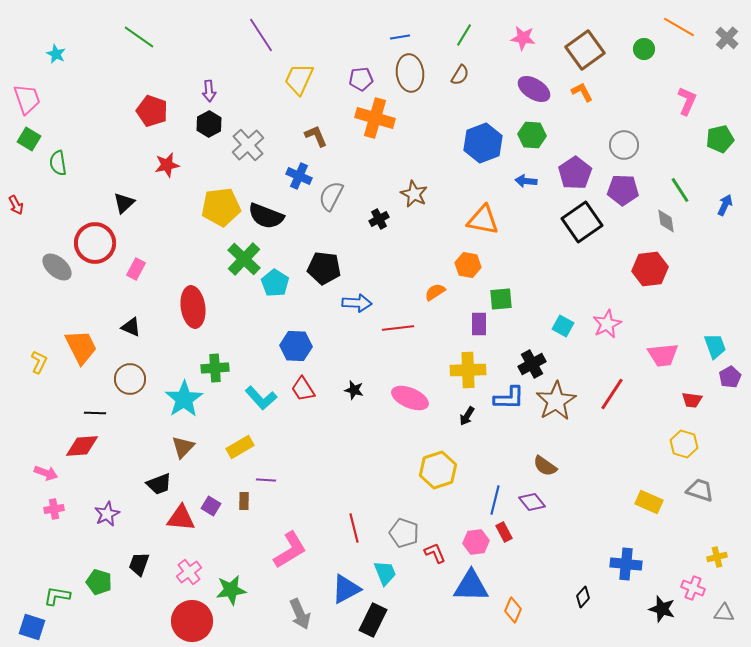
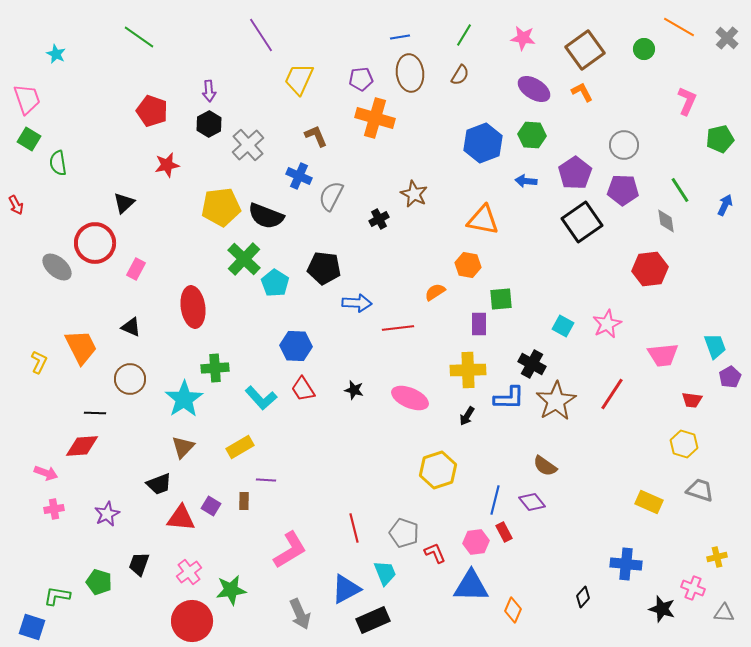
black cross at (532, 364): rotated 32 degrees counterclockwise
black rectangle at (373, 620): rotated 40 degrees clockwise
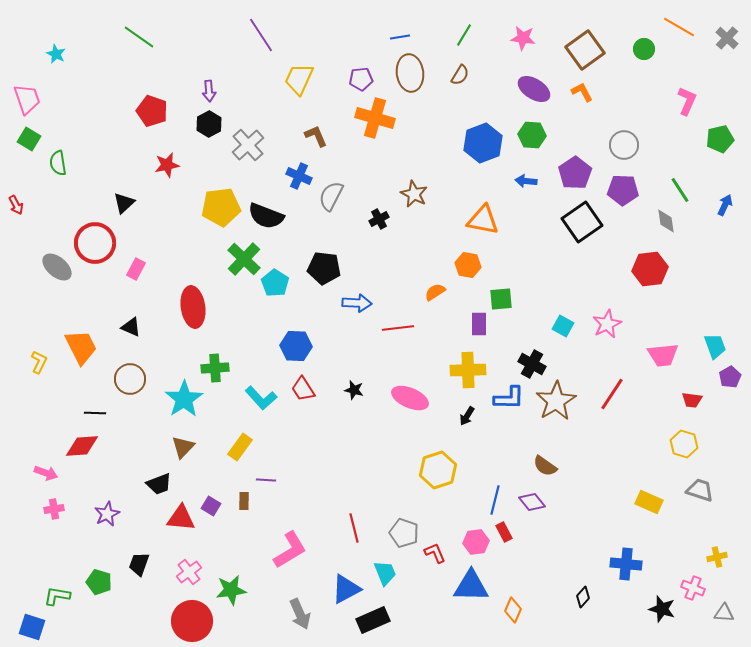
yellow rectangle at (240, 447): rotated 24 degrees counterclockwise
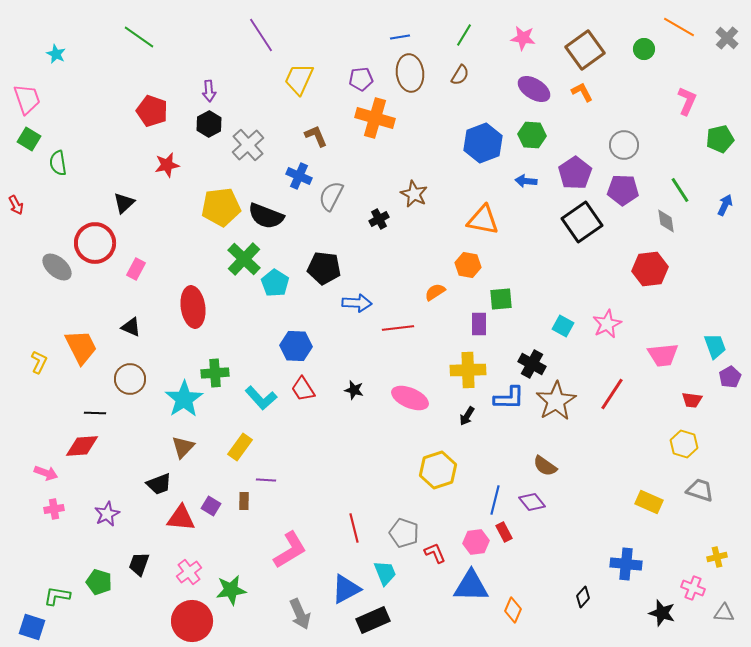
green cross at (215, 368): moved 5 px down
black star at (662, 609): moved 4 px down
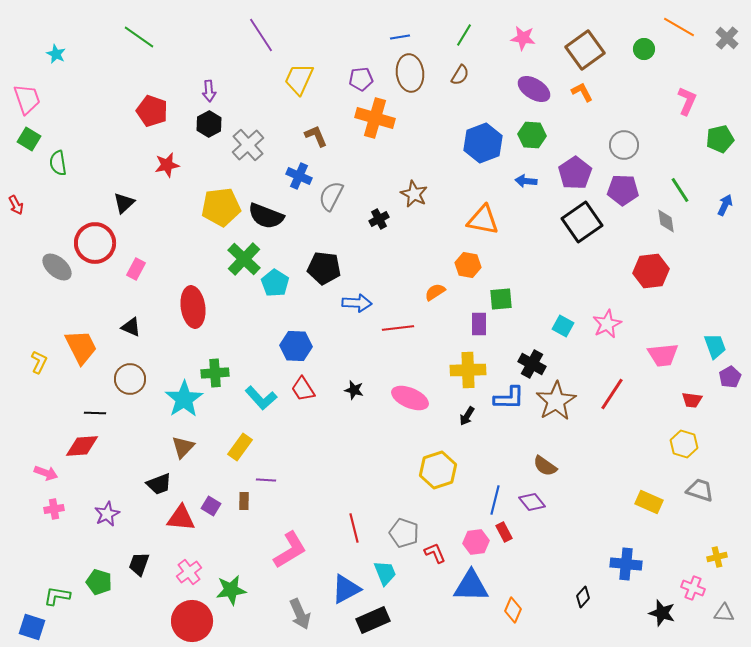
red hexagon at (650, 269): moved 1 px right, 2 px down
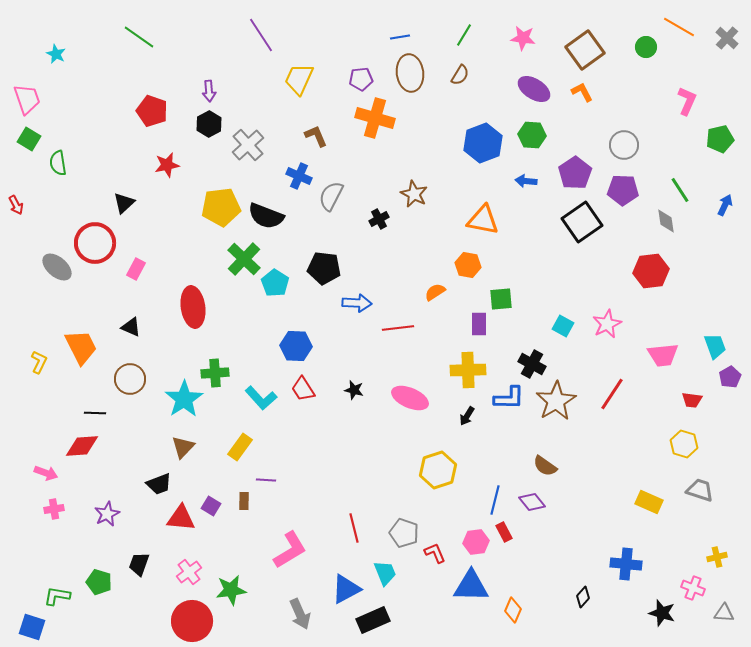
green circle at (644, 49): moved 2 px right, 2 px up
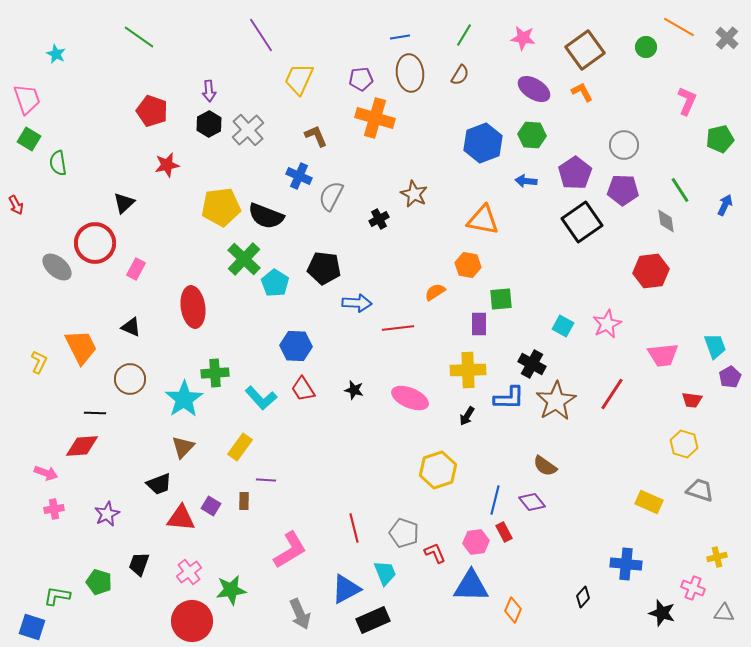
gray cross at (248, 145): moved 15 px up
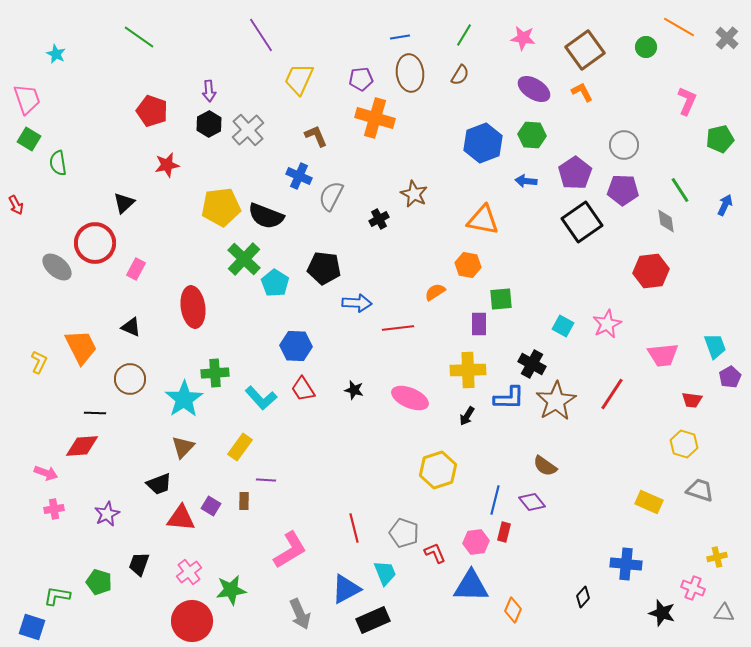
red rectangle at (504, 532): rotated 42 degrees clockwise
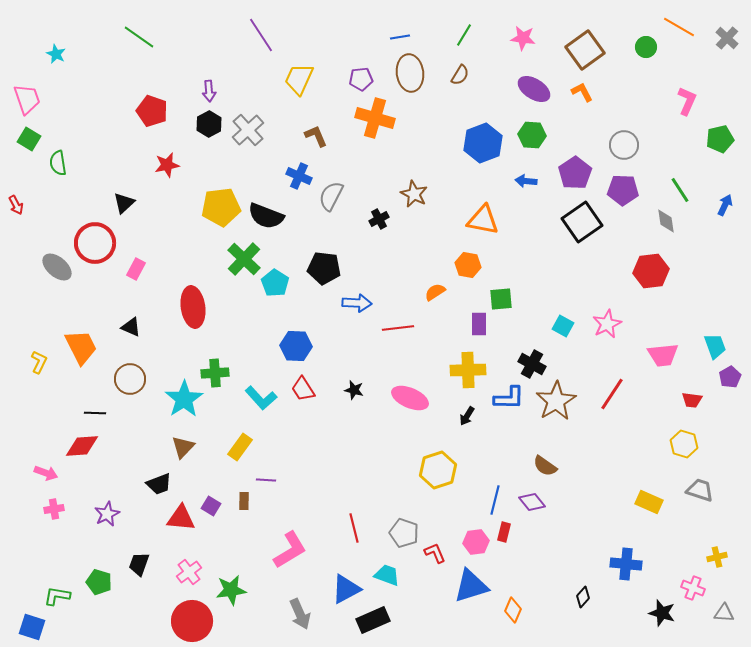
cyan trapezoid at (385, 573): moved 2 px right, 2 px down; rotated 48 degrees counterclockwise
blue triangle at (471, 586): rotated 18 degrees counterclockwise
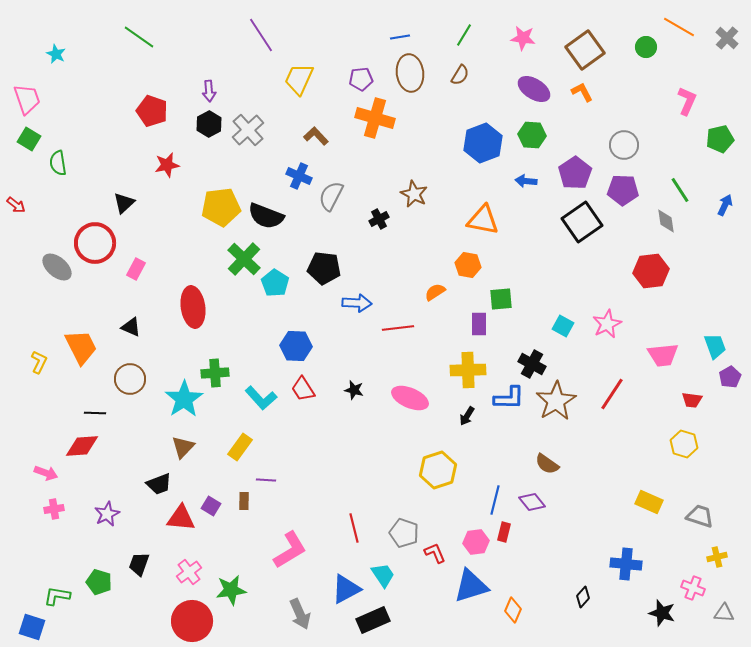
brown L-shape at (316, 136): rotated 20 degrees counterclockwise
red arrow at (16, 205): rotated 24 degrees counterclockwise
brown semicircle at (545, 466): moved 2 px right, 2 px up
gray trapezoid at (700, 490): moved 26 px down
cyan trapezoid at (387, 575): moved 4 px left; rotated 36 degrees clockwise
